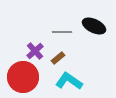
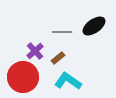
black ellipse: rotated 60 degrees counterclockwise
cyan L-shape: moved 1 px left
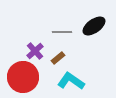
cyan L-shape: moved 3 px right
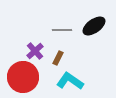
gray line: moved 2 px up
brown rectangle: rotated 24 degrees counterclockwise
cyan L-shape: moved 1 px left
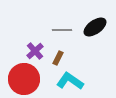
black ellipse: moved 1 px right, 1 px down
red circle: moved 1 px right, 2 px down
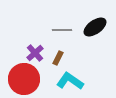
purple cross: moved 2 px down
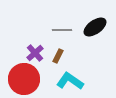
brown rectangle: moved 2 px up
